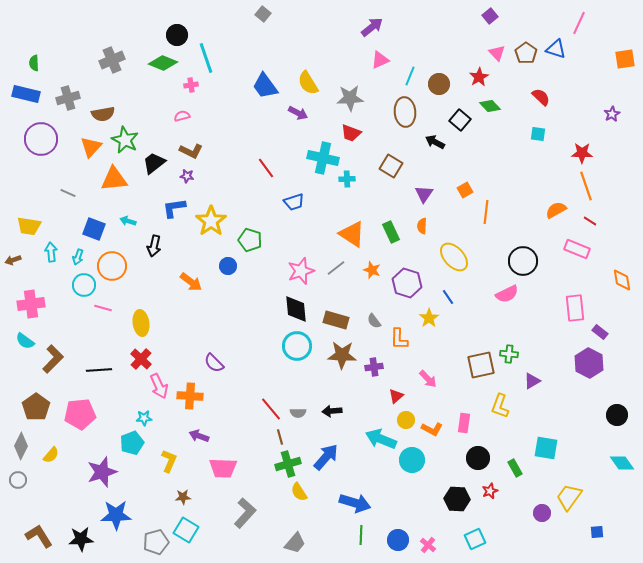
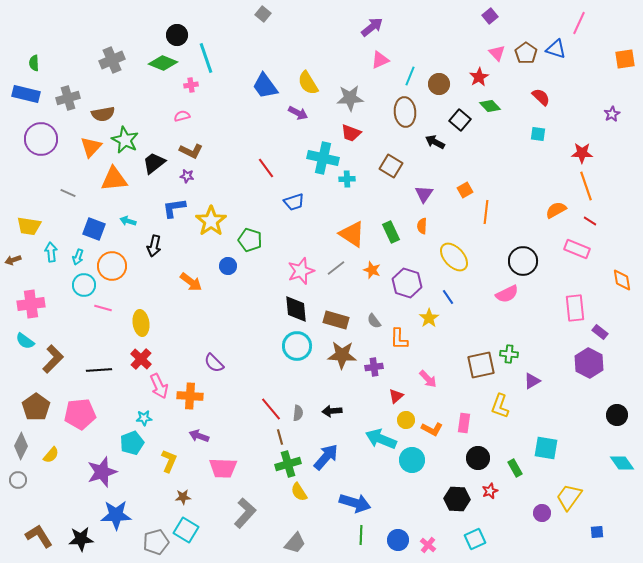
gray semicircle at (298, 413): rotated 84 degrees counterclockwise
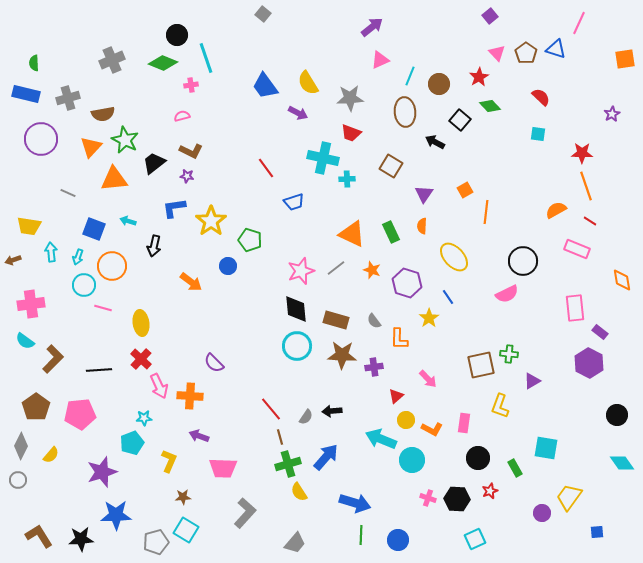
orange triangle at (352, 234): rotated 8 degrees counterclockwise
gray semicircle at (298, 413): moved 8 px right, 4 px down; rotated 28 degrees clockwise
pink cross at (428, 545): moved 47 px up; rotated 21 degrees counterclockwise
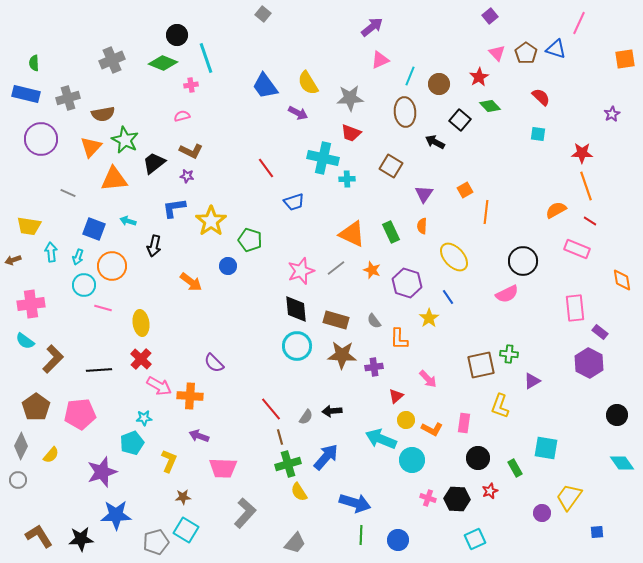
pink arrow at (159, 386): rotated 35 degrees counterclockwise
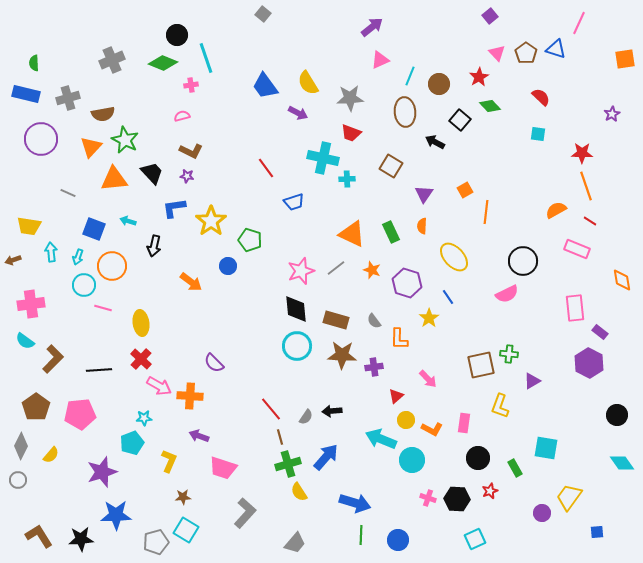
black trapezoid at (154, 163): moved 2 px left, 10 px down; rotated 85 degrees clockwise
pink trapezoid at (223, 468): rotated 16 degrees clockwise
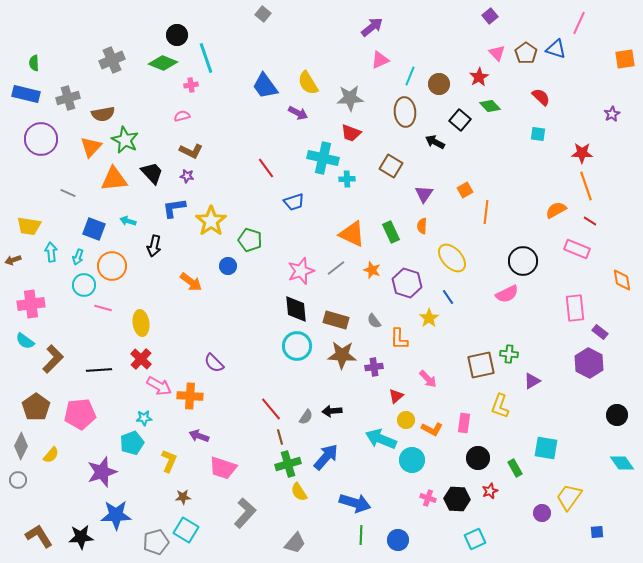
yellow ellipse at (454, 257): moved 2 px left, 1 px down
black star at (81, 539): moved 2 px up
